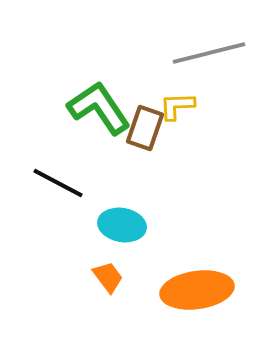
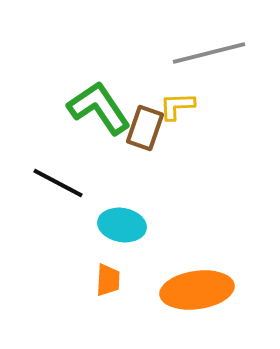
orange trapezoid: moved 3 px down; rotated 40 degrees clockwise
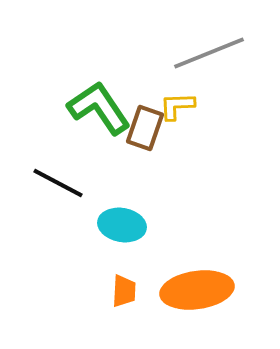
gray line: rotated 8 degrees counterclockwise
orange trapezoid: moved 16 px right, 11 px down
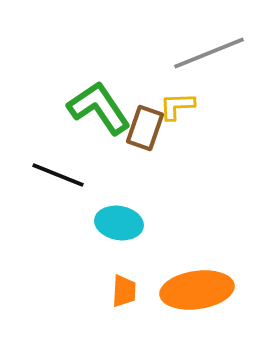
black line: moved 8 px up; rotated 6 degrees counterclockwise
cyan ellipse: moved 3 px left, 2 px up
